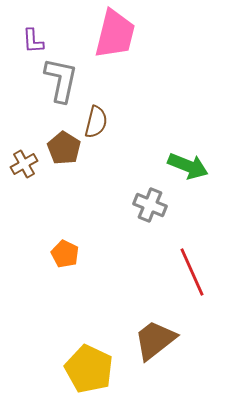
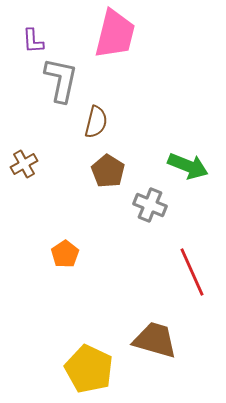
brown pentagon: moved 44 px right, 23 px down
orange pentagon: rotated 12 degrees clockwise
brown trapezoid: rotated 54 degrees clockwise
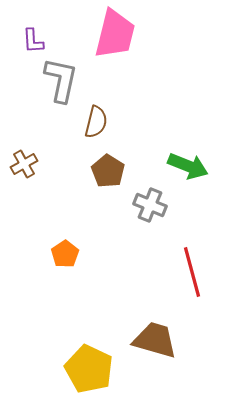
red line: rotated 9 degrees clockwise
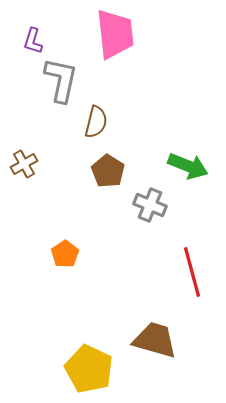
pink trapezoid: rotated 20 degrees counterclockwise
purple L-shape: rotated 20 degrees clockwise
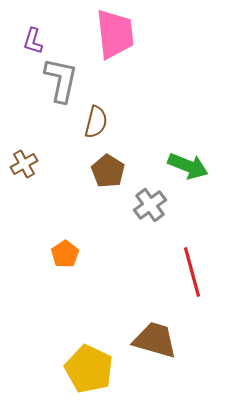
gray cross: rotated 32 degrees clockwise
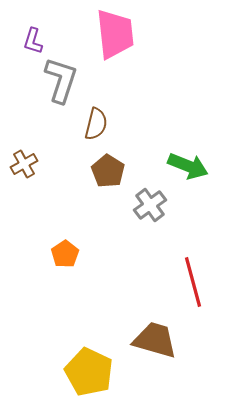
gray L-shape: rotated 6 degrees clockwise
brown semicircle: moved 2 px down
red line: moved 1 px right, 10 px down
yellow pentagon: moved 3 px down
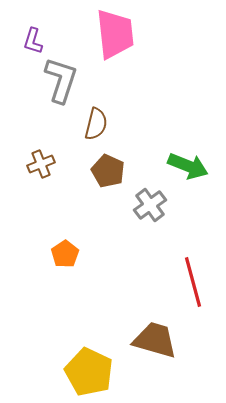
brown cross: moved 17 px right; rotated 8 degrees clockwise
brown pentagon: rotated 8 degrees counterclockwise
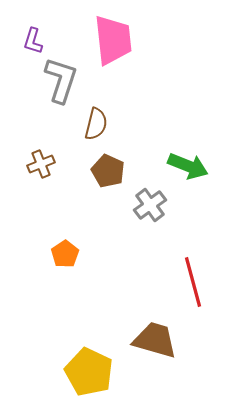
pink trapezoid: moved 2 px left, 6 px down
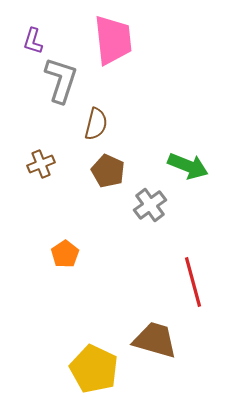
yellow pentagon: moved 5 px right, 3 px up
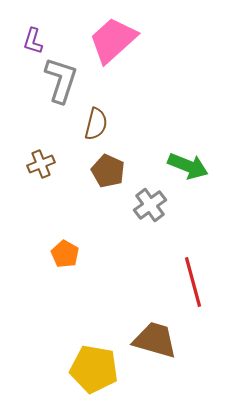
pink trapezoid: rotated 126 degrees counterclockwise
orange pentagon: rotated 8 degrees counterclockwise
yellow pentagon: rotated 15 degrees counterclockwise
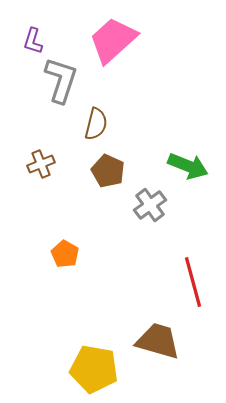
brown trapezoid: moved 3 px right, 1 px down
